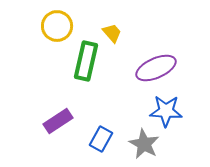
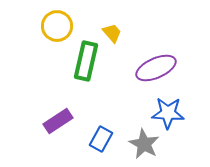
blue star: moved 2 px right, 2 px down
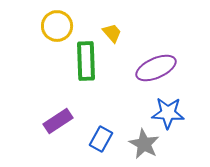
green rectangle: rotated 15 degrees counterclockwise
